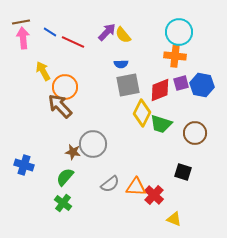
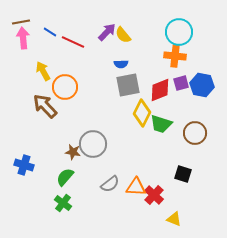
brown arrow: moved 15 px left
black square: moved 2 px down
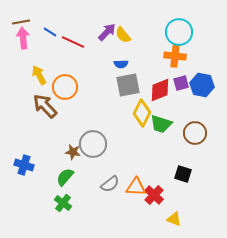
yellow arrow: moved 4 px left, 4 px down
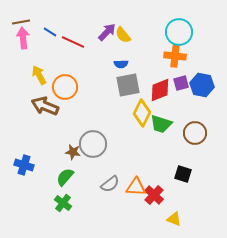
brown arrow: rotated 24 degrees counterclockwise
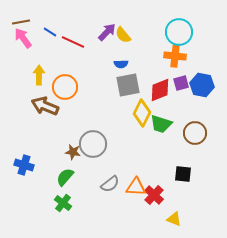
pink arrow: rotated 30 degrees counterclockwise
yellow arrow: rotated 30 degrees clockwise
black square: rotated 12 degrees counterclockwise
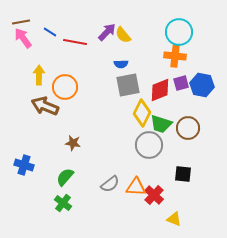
red line: moved 2 px right; rotated 15 degrees counterclockwise
brown circle: moved 7 px left, 5 px up
gray circle: moved 56 px right, 1 px down
brown star: moved 9 px up
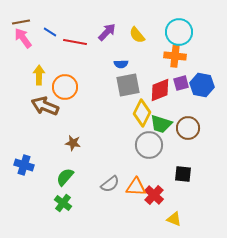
yellow semicircle: moved 14 px right
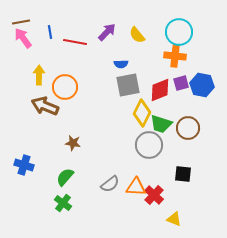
blue line: rotated 48 degrees clockwise
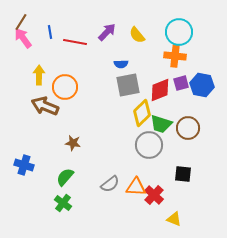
brown line: rotated 48 degrees counterclockwise
yellow diamond: rotated 20 degrees clockwise
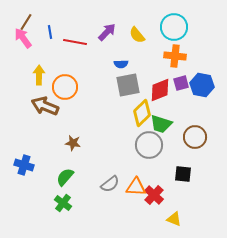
brown line: moved 5 px right
cyan circle: moved 5 px left, 5 px up
brown circle: moved 7 px right, 9 px down
